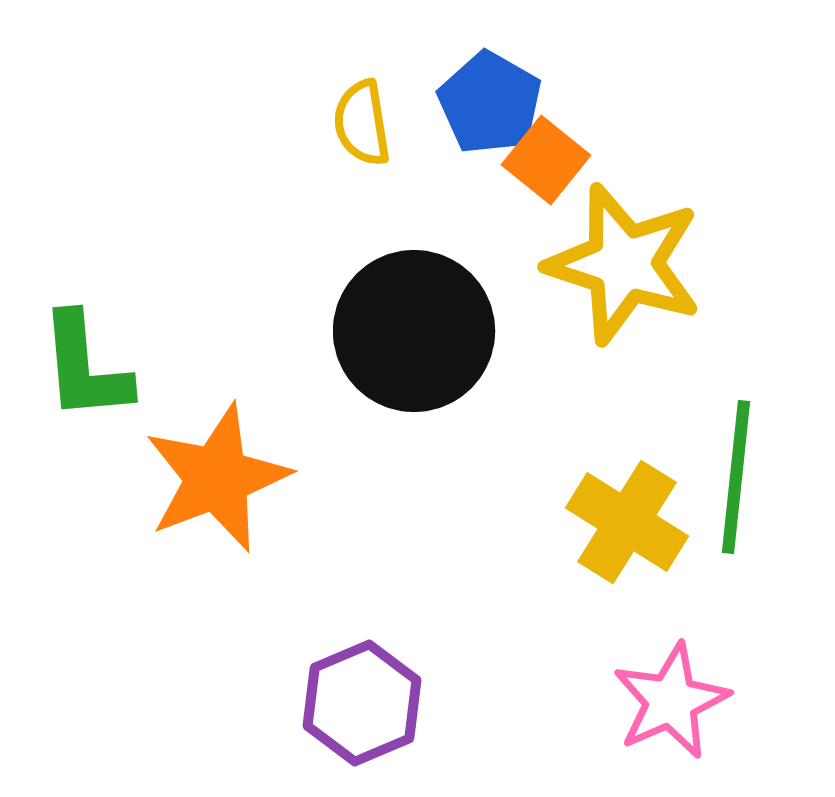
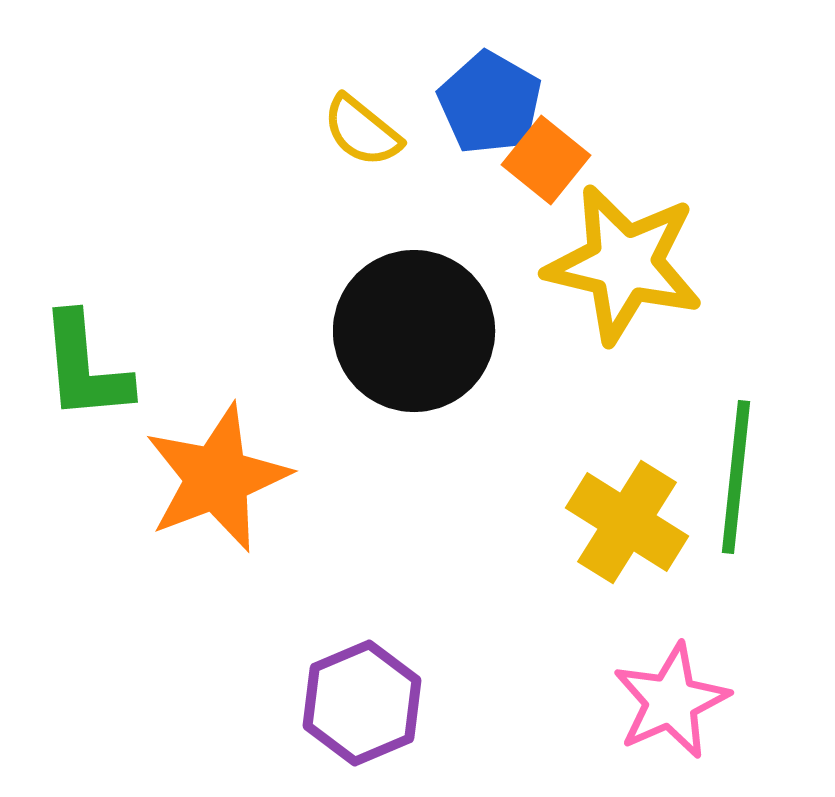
yellow semicircle: moved 8 px down; rotated 42 degrees counterclockwise
yellow star: rotated 5 degrees counterclockwise
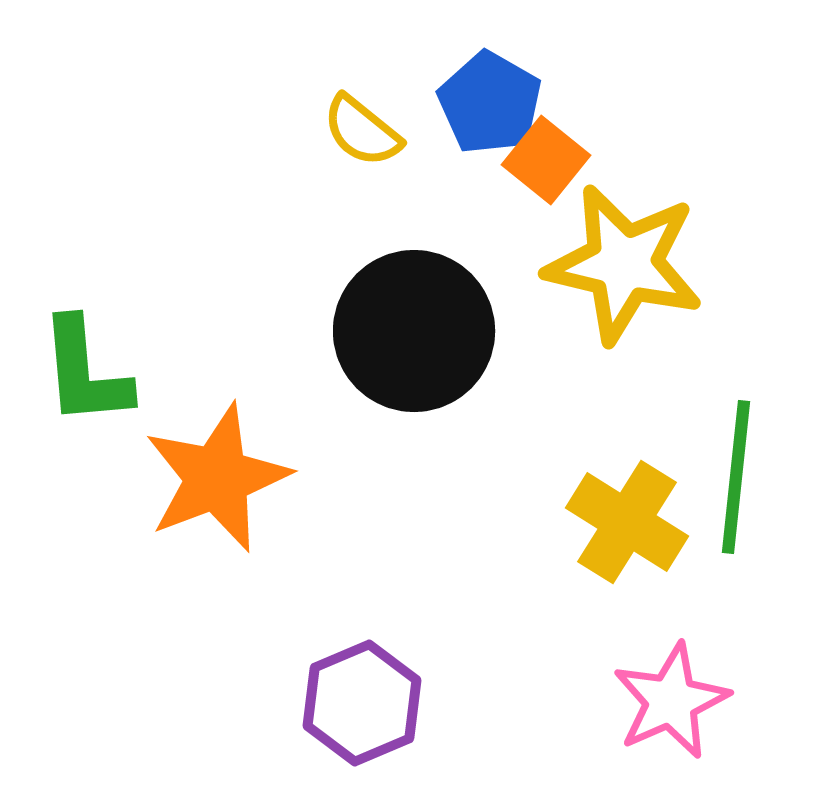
green L-shape: moved 5 px down
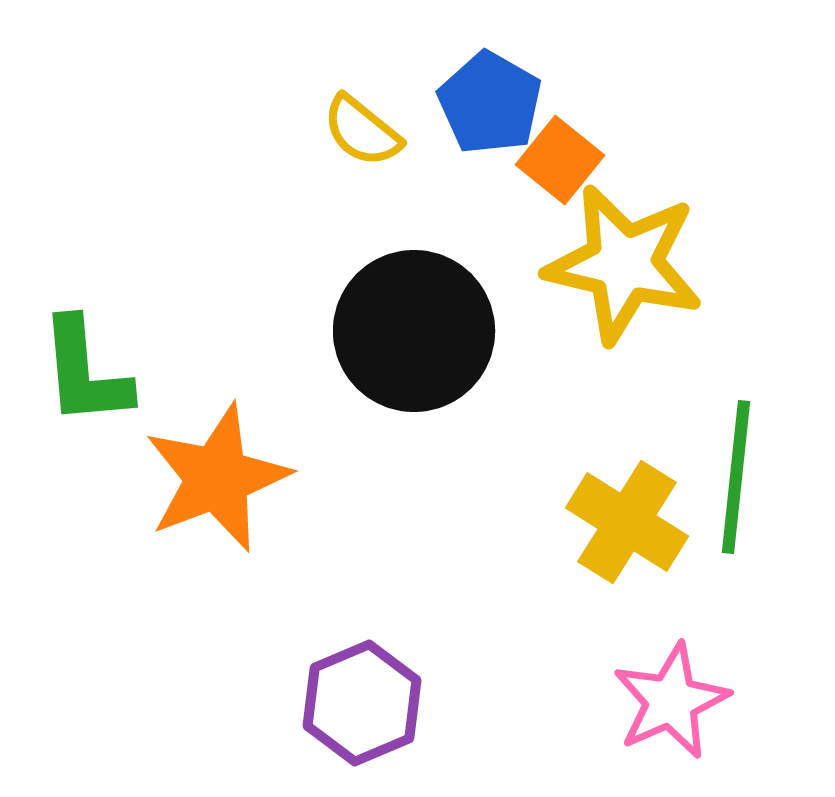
orange square: moved 14 px right
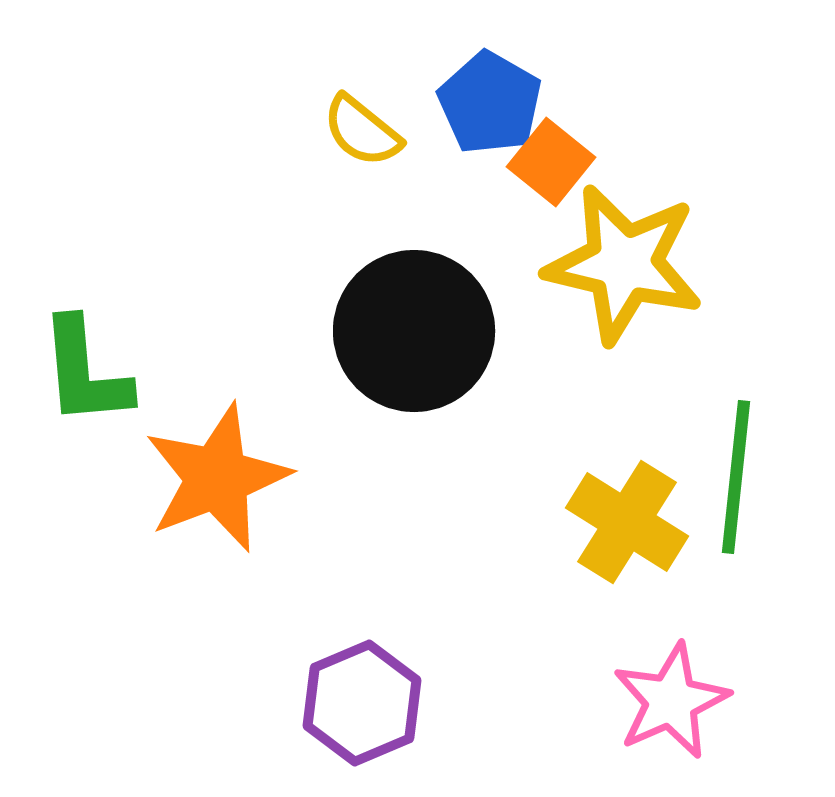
orange square: moved 9 px left, 2 px down
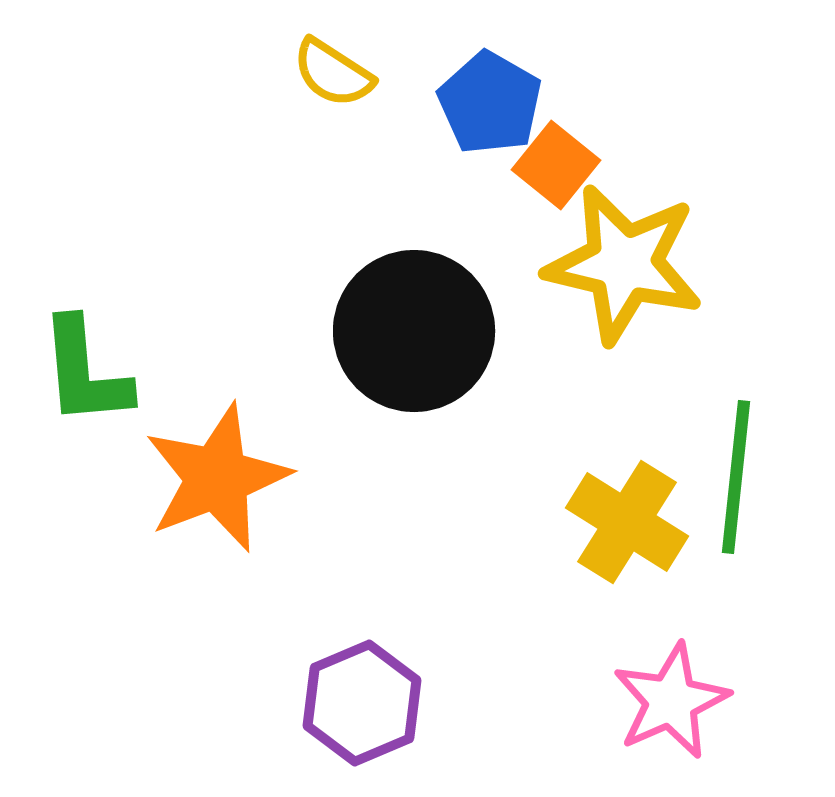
yellow semicircle: moved 29 px left, 58 px up; rotated 6 degrees counterclockwise
orange square: moved 5 px right, 3 px down
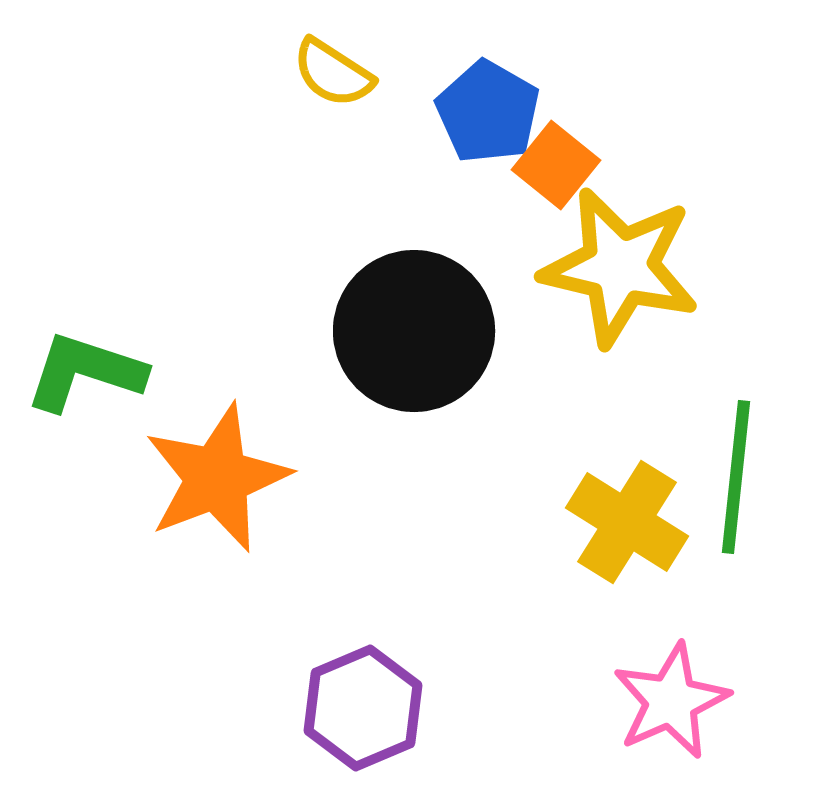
blue pentagon: moved 2 px left, 9 px down
yellow star: moved 4 px left, 3 px down
green L-shape: rotated 113 degrees clockwise
purple hexagon: moved 1 px right, 5 px down
